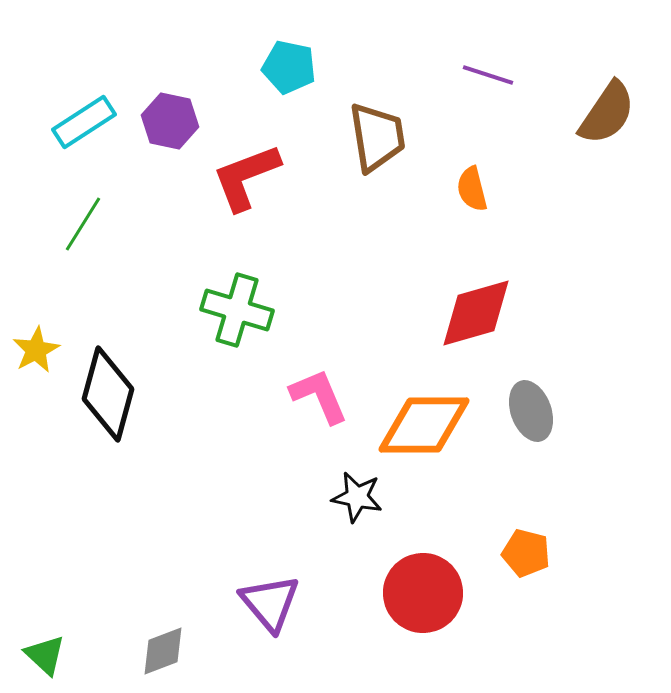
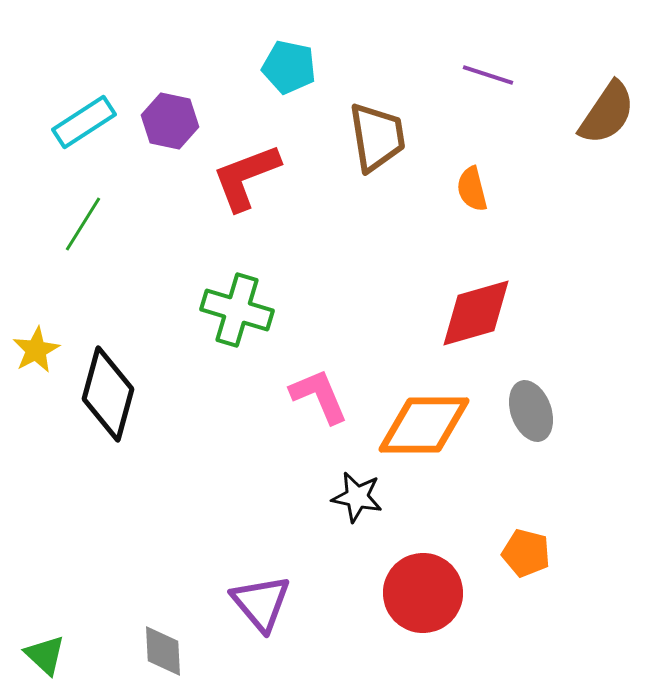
purple triangle: moved 9 px left
gray diamond: rotated 72 degrees counterclockwise
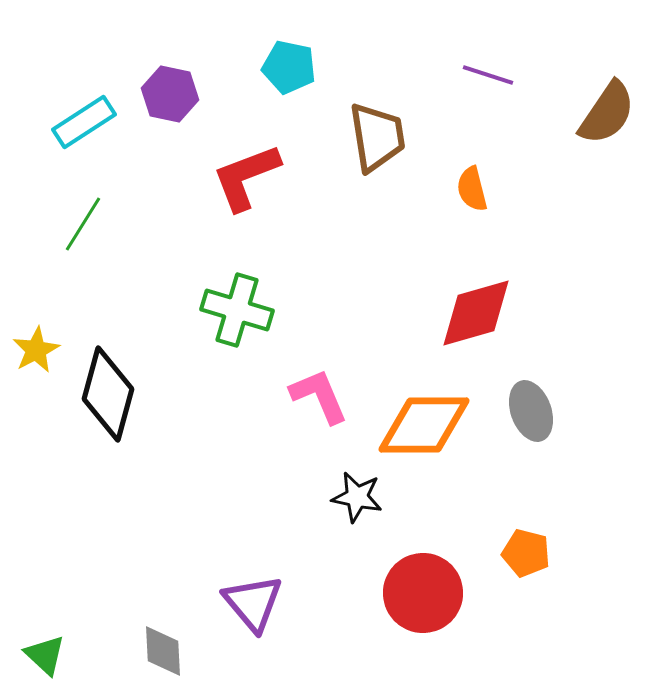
purple hexagon: moved 27 px up
purple triangle: moved 8 px left
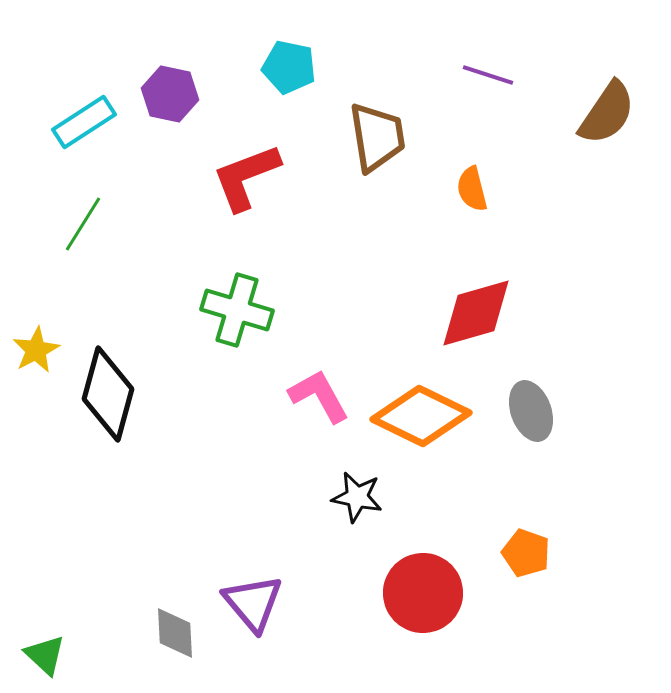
pink L-shape: rotated 6 degrees counterclockwise
orange diamond: moved 3 px left, 9 px up; rotated 26 degrees clockwise
orange pentagon: rotated 6 degrees clockwise
gray diamond: moved 12 px right, 18 px up
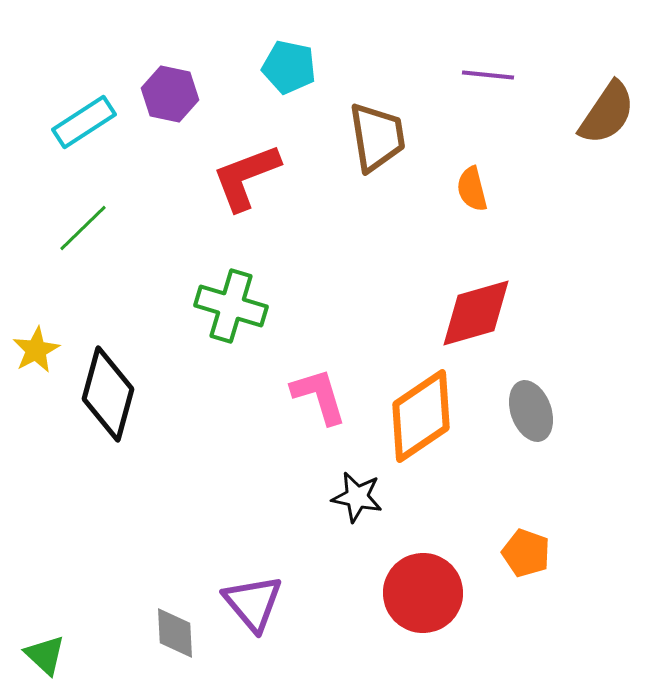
purple line: rotated 12 degrees counterclockwise
green line: moved 4 px down; rotated 14 degrees clockwise
green cross: moved 6 px left, 4 px up
pink L-shape: rotated 12 degrees clockwise
orange diamond: rotated 60 degrees counterclockwise
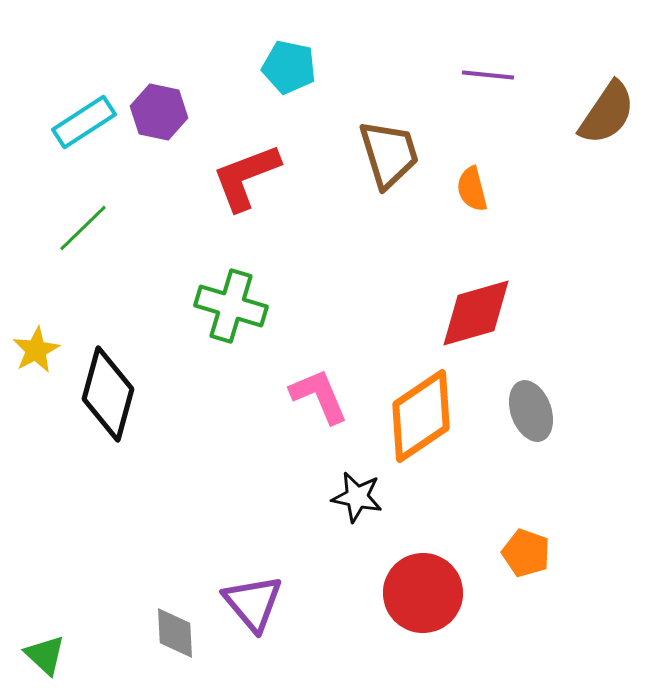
purple hexagon: moved 11 px left, 18 px down
brown trapezoid: moved 12 px right, 17 px down; rotated 8 degrees counterclockwise
pink L-shape: rotated 6 degrees counterclockwise
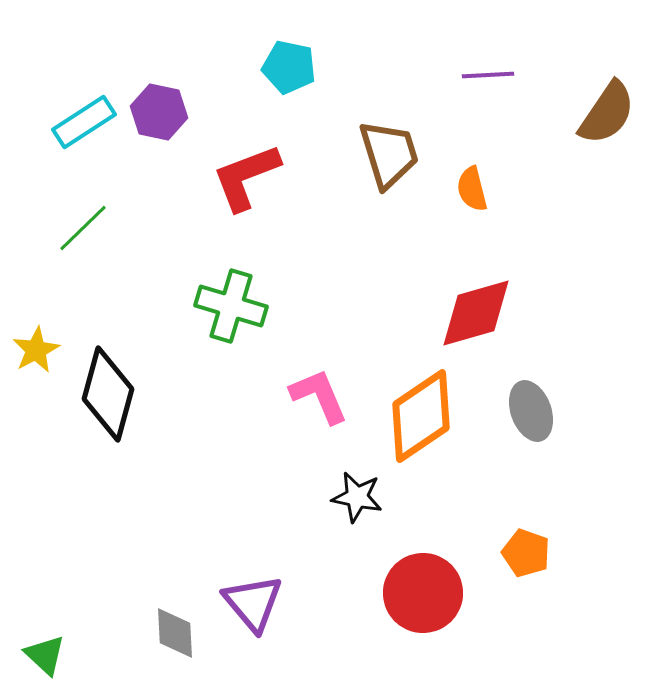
purple line: rotated 9 degrees counterclockwise
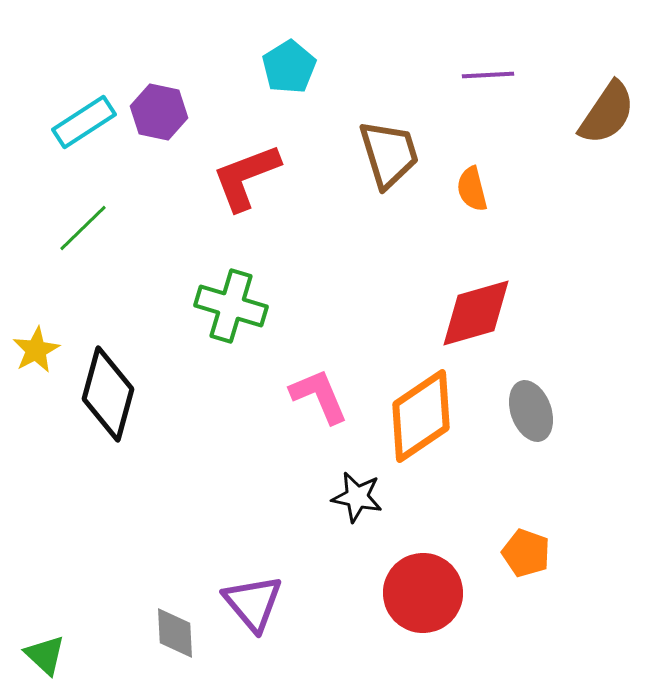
cyan pentagon: rotated 28 degrees clockwise
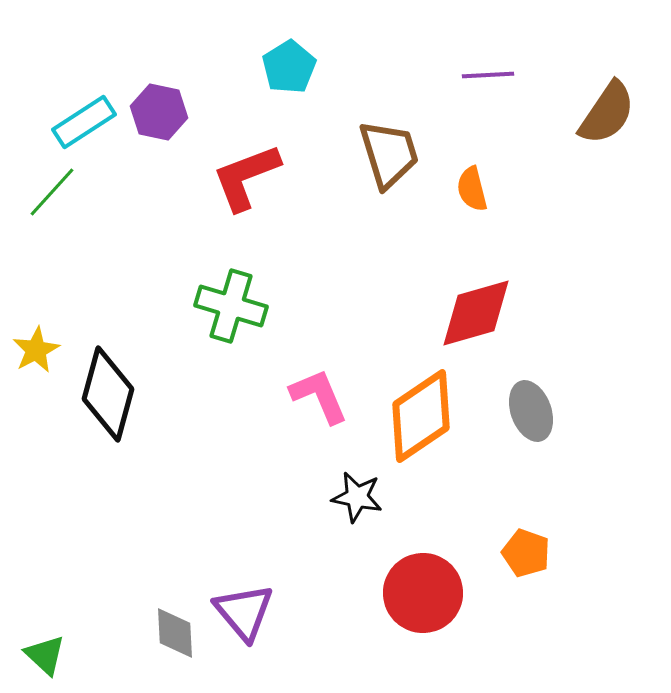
green line: moved 31 px left, 36 px up; rotated 4 degrees counterclockwise
purple triangle: moved 9 px left, 9 px down
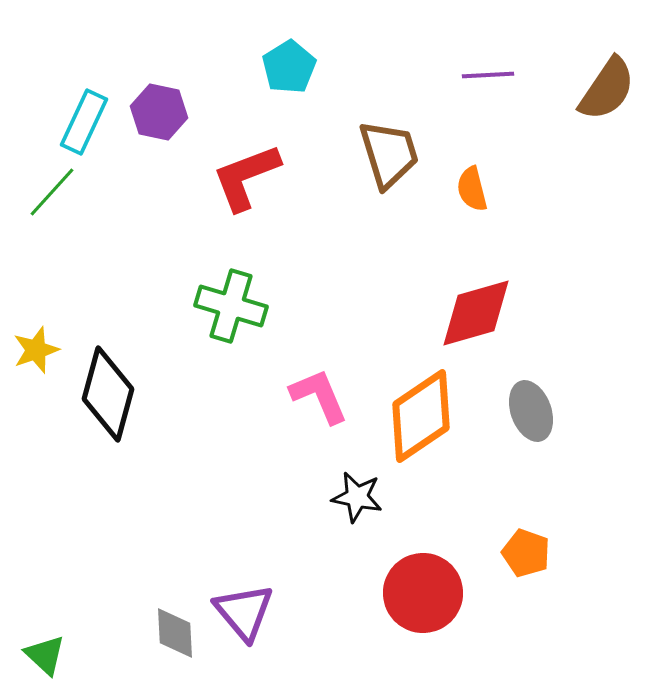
brown semicircle: moved 24 px up
cyan rectangle: rotated 32 degrees counterclockwise
yellow star: rotated 9 degrees clockwise
